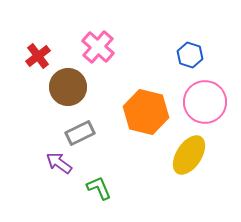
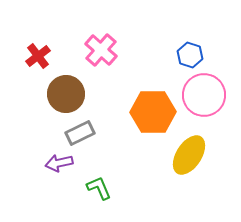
pink cross: moved 3 px right, 3 px down
brown circle: moved 2 px left, 7 px down
pink circle: moved 1 px left, 7 px up
orange hexagon: moved 7 px right; rotated 15 degrees counterclockwise
purple arrow: rotated 48 degrees counterclockwise
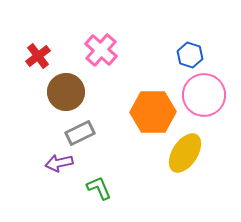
brown circle: moved 2 px up
yellow ellipse: moved 4 px left, 2 px up
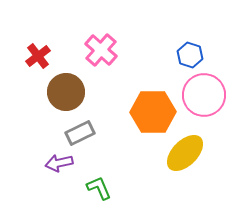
yellow ellipse: rotated 12 degrees clockwise
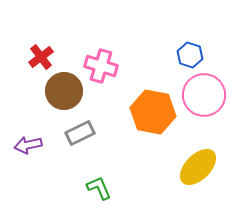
pink cross: moved 16 px down; rotated 24 degrees counterclockwise
red cross: moved 3 px right, 1 px down
brown circle: moved 2 px left, 1 px up
orange hexagon: rotated 12 degrees clockwise
yellow ellipse: moved 13 px right, 14 px down
purple arrow: moved 31 px left, 18 px up
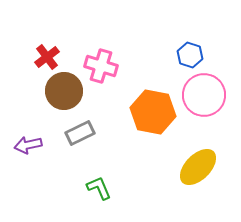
red cross: moved 6 px right
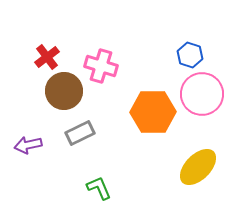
pink circle: moved 2 px left, 1 px up
orange hexagon: rotated 12 degrees counterclockwise
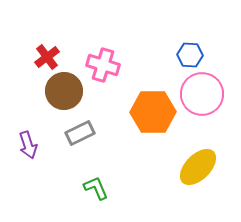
blue hexagon: rotated 15 degrees counterclockwise
pink cross: moved 2 px right, 1 px up
purple arrow: rotated 96 degrees counterclockwise
green L-shape: moved 3 px left
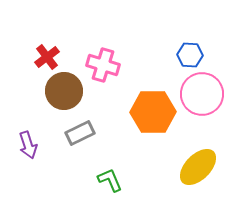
green L-shape: moved 14 px right, 8 px up
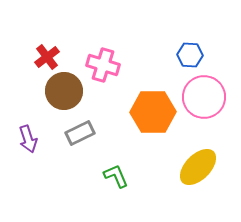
pink circle: moved 2 px right, 3 px down
purple arrow: moved 6 px up
green L-shape: moved 6 px right, 4 px up
